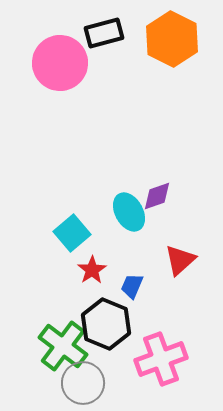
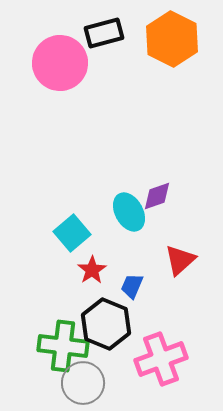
green cross: rotated 30 degrees counterclockwise
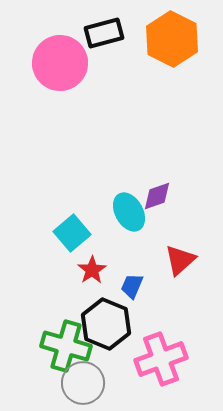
green cross: moved 3 px right; rotated 9 degrees clockwise
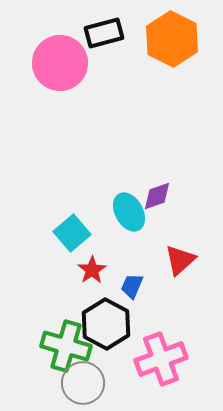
black hexagon: rotated 6 degrees clockwise
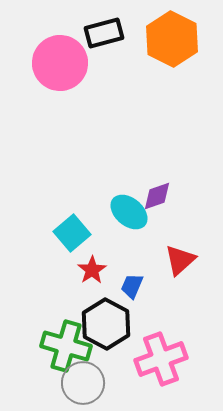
cyan ellipse: rotated 21 degrees counterclockwise
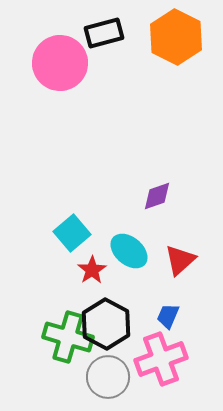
orange hexagon: moved 4 px right, 2 px up
cyan ellipse: moved 39 px down
blue trapezoid: moved 36 px right, 30 px down
green cross: moved 2 px right, 9 px up
gray circle: moved 25 px right, 6 px up
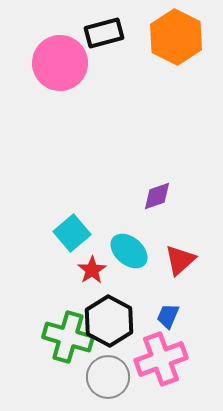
black hexagon: moved 3 px right, 3 px up
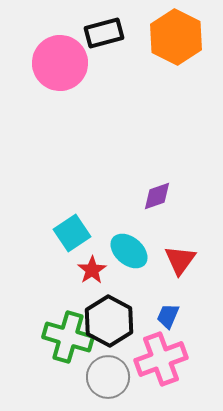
cyan square: rotated 6 degrees clockwise
red triangle: rotated 12 degrees counterclockwise
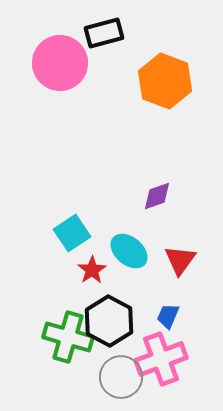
orange hexagon: moved 11 px left, 44 px down; rotated 6 degrees counterclockwise
gray circle: moved 13 px right
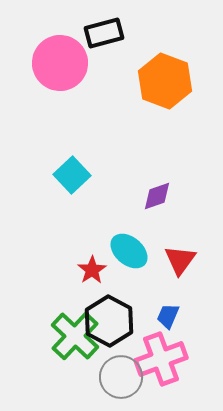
cyan square: moved 58 px up; rotated 9 degrees counterclockwise
green cross: moved 7 px right, 1 px up; rotated 27 degrees clockwise
